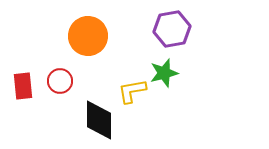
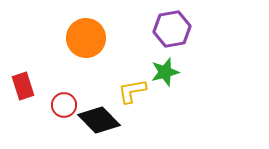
orange circle: moved 2 px left, 2 px down
green star: moved 1 px right, 1 px up
red circle: moved 4 px right, 24 px down
red rectangle: rotated 12 degrees counterclockwise
black diamond: rotated 45 degrees counterclockwise
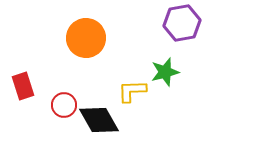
purple hexagon: moved 10 px right, 6 px up
yellow L-shape: rotated 8 degrees clockwise
black diamond: rotated 15 degrees clockwise
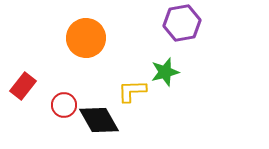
red rectangle: rotated 56 degrees clockwise
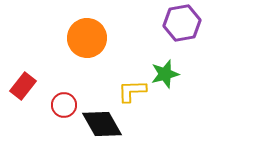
orange circle: moved 1 px right
green star: moved 2 px down
black diamond: moved 3 px right, 4 px down
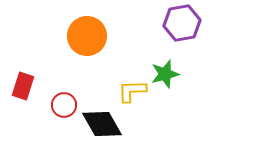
orange circle: moved 2 px up
red rectangle: rotated 20 degrees counterclockwise
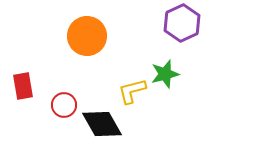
purple hexagon: rotated 15 degrees counterclockwise
red rectangle: rotated 28 degrees counterclockwise
yellow L-shape: rotated 12 degrees counterclockwise
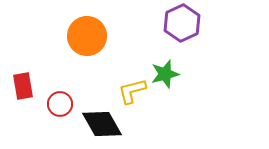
red circle: moved 4 px left, 1 px up
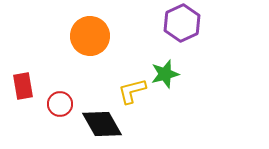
orange circle: moved 3 px right
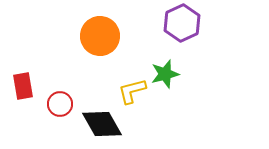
orange circle: moved 10 px right
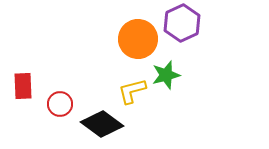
orange circle: moved 38 px right, 3 px down
green star: moved 1 px right, 1 px down
red rectangle: rotated 8 degrees clockwise
black diamond: rotated 24 degrees counterclockwise
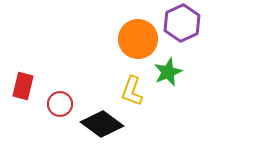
green star: moved 2 px right, 3 px up; rotated 8 degrees counterclockwise
red rectangle: rotated 16 degrees clockwise
yellow L-shape: rotated 56 degrees counterclockwise
